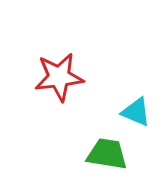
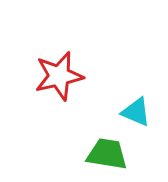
red star: moved 1 px up; rotated 6 degrees counterclockwise
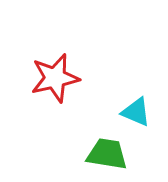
red star: moved 4 px left, 2 px down
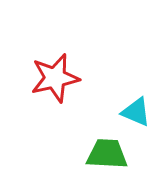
green trapezoid: rotated 6 degrees counterclockwise
